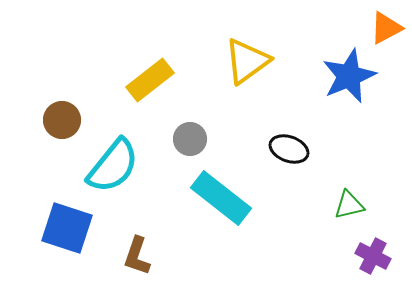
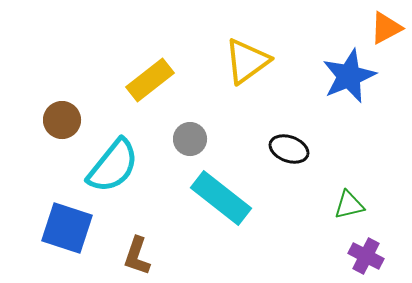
purple cross: moved 7 px left
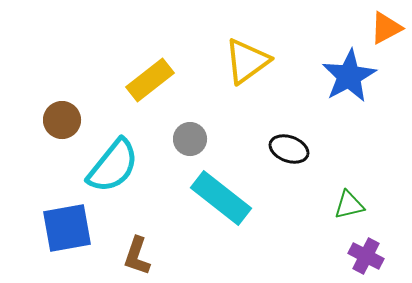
blue star: rotated 6 degrees counterclockwise
blue square: rotated 28 degrees counterclockwise
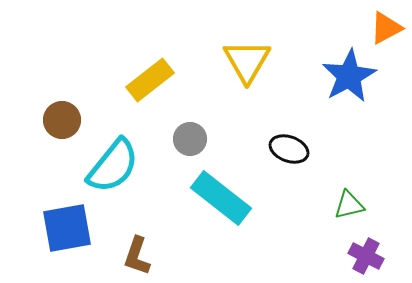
yellow triangle: rotated 24 degrees counterclockwise
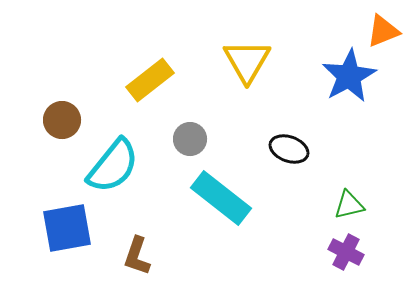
orange triangle: moved 3 px left, 3 px down; rotated 6 degrees clockwise
purple cross: moved 20 px left, 4 px up
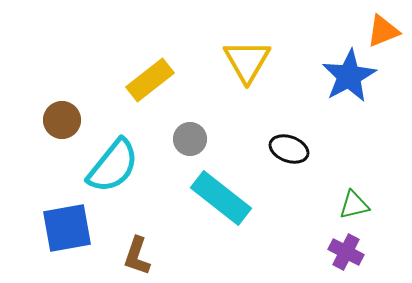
green triangle: moved 5 px right
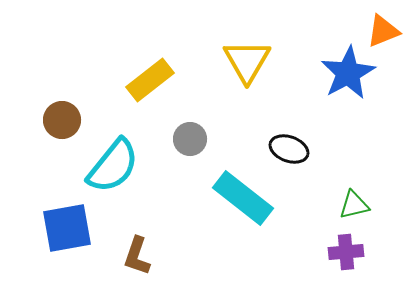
blue star: moved 1 px left, 3 px up
cyan rectangle: moved 22 px right
purple cross: rotated 32 degrees counterclockwise
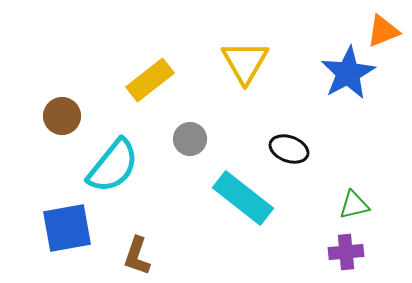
yellow triangle: moved 2 px left, 1 px down
brown circle: moved 4 px up
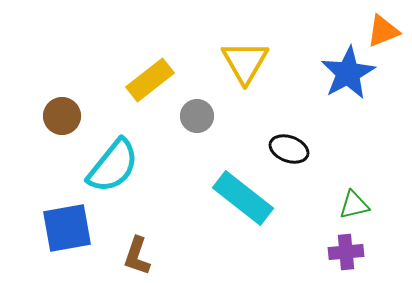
gray circle: moved 7 px right, 23 px up
